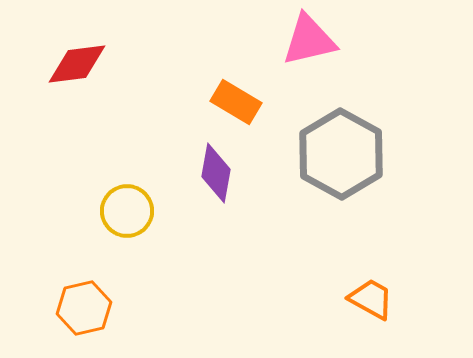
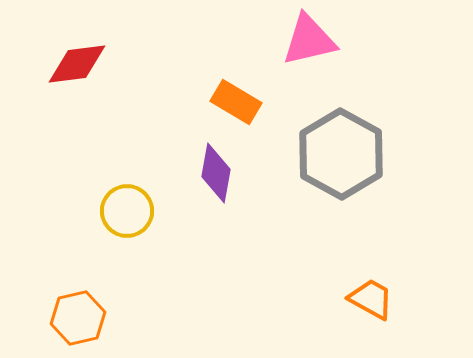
orange hexagon: moved 6 px left, 10 px down
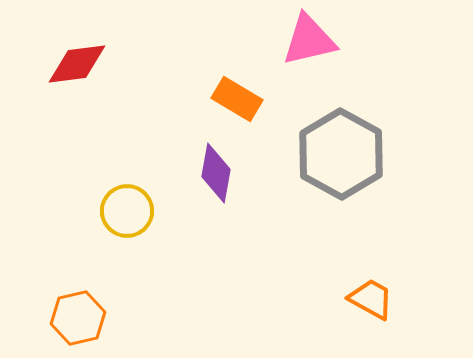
orange rectangle: moved 1 px right, 3 px up
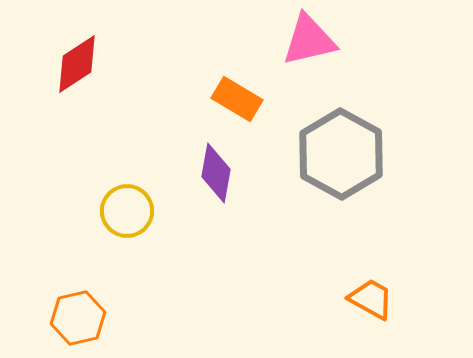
red diamond: rotated 26 degrees counterclockwise
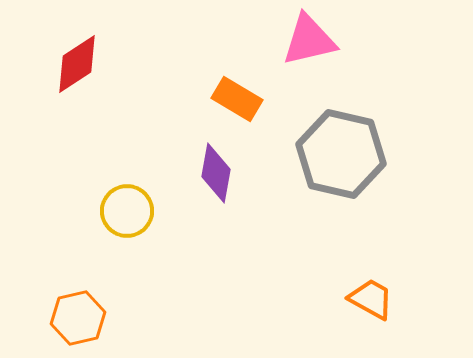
gray hexagon: rotated 16 degrees counterclockwise
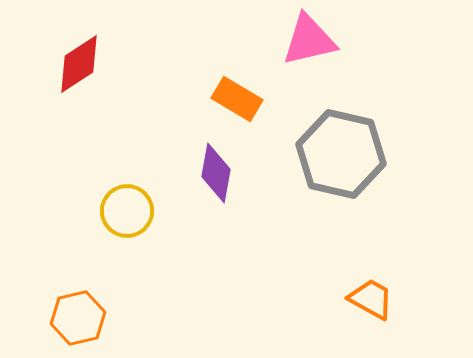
red diamond: moved 2 px right
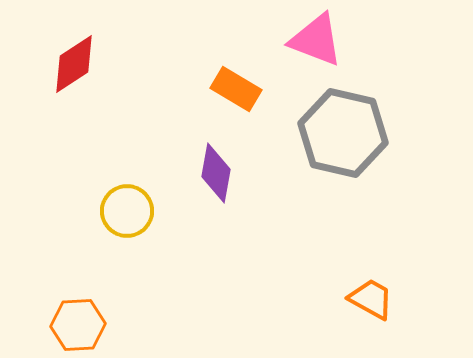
pink triangle: moved 7 px right; rotated 34 degrees clockwise
red diamond: moved 5 px left
orange rectangle: moved 1 px left, 10 px up
gray hexagon: moved 2 px right, 21 px up
orange hexagon: moved 7 px down; rotated 10 degrees clockwise
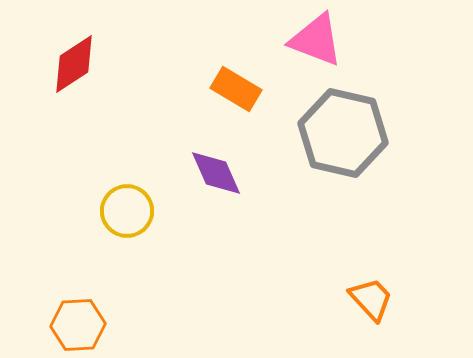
purple diamond: rotated 34 degrees counterclockwise
orange trapezoid: rotated 18 degrees clockwise
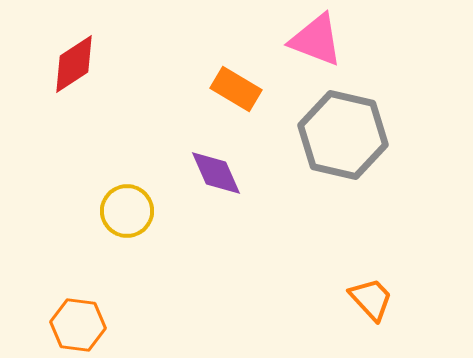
gray hexagon: moved 2 px down
orange hexagon: rotated 10 degrees clockwise
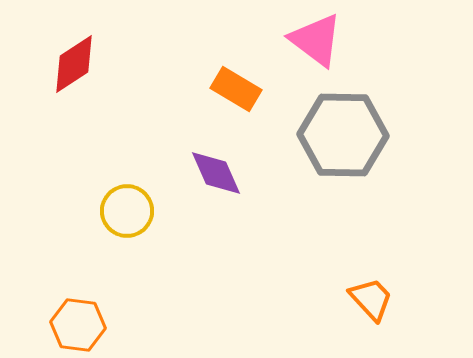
pink triangle: rotated 16 degrees clockwise
gray hexagon: rotated 12 degrees counterclockwise
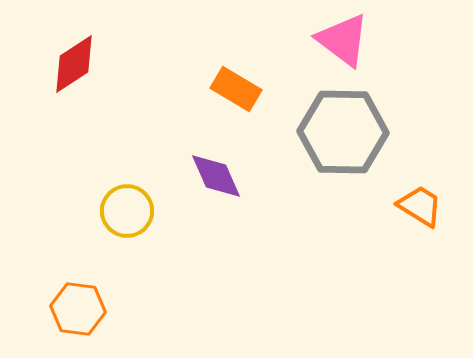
pink triangle: moved 27 px right
gray hexagon: moved 3 px up
purple diamond: moved 3 px down
orange trapezoid: moved 49 px right, 93 px up; rotated 15 degrees counterclockwise
orange hexagon: moved 16 px up
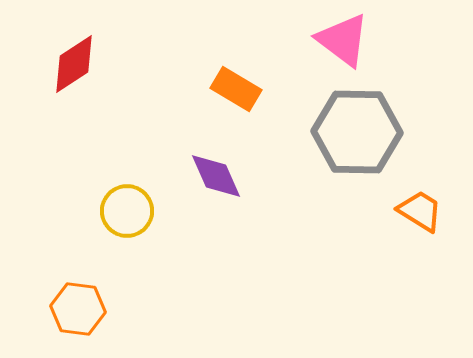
gray hexagon: moved 14 px right
orange trapezoid: moved 5 px down
